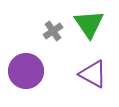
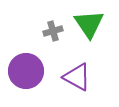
gray cross: rotated 18 degrees clockwise
purple triangle: moved 16 px left, 3 px down
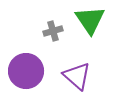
green triangle: moved 1 px right, 4 px up
purple triangle: moved 1 px up; rotated 12 degrees clockwise
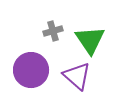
green triangle: moved 20 px down
purple circle: moved 5 px right, 1 px up
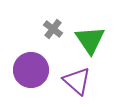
gray cross: moved 2 px up; rotated 36 degrees counterclockwise
purple triangle: moved 5 px down
